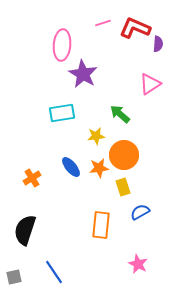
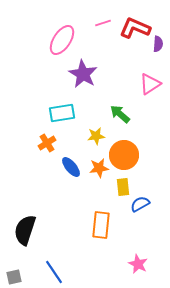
pink ellipse: moved 5 px up; rotated 28 degrees clockwise
orange cross: moved 15 px right, 35 px up
yellow rectangle: rotated 12 degrees clockwise
blue semicircle: moved 8 px up
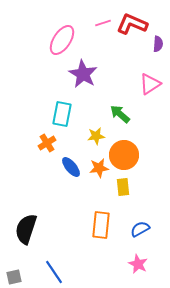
red L-shape: moved 3 px left, 4 px up
cyan rectangle: moved 1 px down; rotated 70 degrees counterclockwise
blue semicircle: moved 25 px down
black semicircle: moved 1 px right, 1 px up
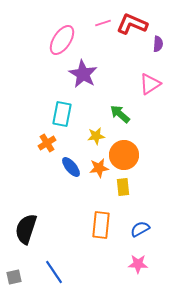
pink star: rotated 24 degrees counterclockwise
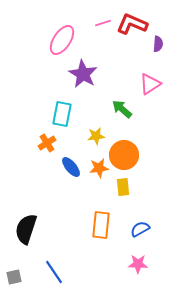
green arrow: moved 2 px right, 5 px up
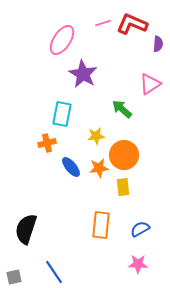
orange cross: rotated 18 degrees clockwise
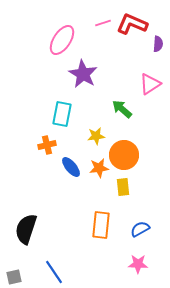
orange cross: moved 2 px down
